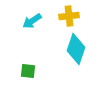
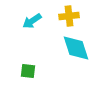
cyan diamond: moved 1 px up; rotated 36 degrees counterclockwise
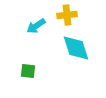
yellow cross: moved 2 px left, 1 px up
cyan arrow: moved 4 px right, 5 px down
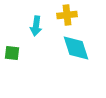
cyan arrow: rotated 48 degrees counterclockwise
green square: moved 16 px left, 18 px up
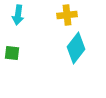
cyan arrow: moved 18 px left, 11 px up
cyan diamond: rotated 56 degrees clockwise
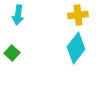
yellow cross: moved 11 px right
green square: rotated 35 degrees clockwise
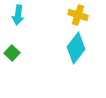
yellow cross: rotated 24 degrees clockwise
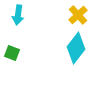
yellow cross: rotated 30 degrees clockwise
green square: rotated 21 degrees counterclockwise
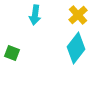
cyan arrow: moved 17 px right
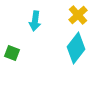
cyan arrow: moved 6 px down
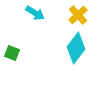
cyan arrow: moved 8 px up; rotated 66 degrees counterclockwise
